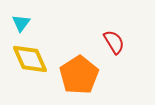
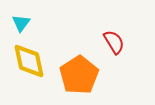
yellow diamond: moved 1 px left, 2 px down; rotated 12 degrees clockwise
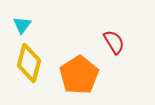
cyan triangle: moved 1 px right, 2 px down
yellow diamond: moved 2 px down; rotated 27 degrees clockwise
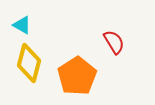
cyan triangle: rotated 36 degrees counterclockwise
orange pentagon: moved 2 px left, 1 px down
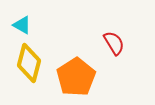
red semicircle: moved 1 px down
orange pentagon: moved 1 px left, 1 px down
